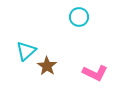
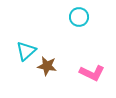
brown star: rotated 24 degrees counterclockwise
pink L-shape: moved 3 px left
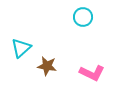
cyan circle: moved 4 px right
cyan triangle: moved 5 px left, 3 px up
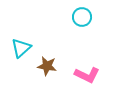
cyan circle: moved 1 px left
pink L-shape: moved 5 px left, 2 px down
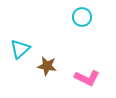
cyan triangle: moved 1 px left, 1 px down
pink L-shape: moved 3 px down
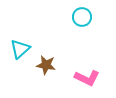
brown star: moved 1 px left, 1 px up
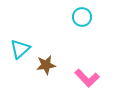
brown star: rotated 18 degrees counterclockwise
pink L-shape: rotated 20 degrees clockwise
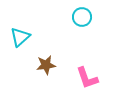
cyan triangle: moved 12 px up
pink L-shape: rotated 25 degrees clockwise
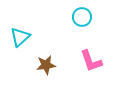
pink L-shape: moved 4 px right, 17 px up
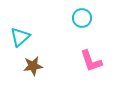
cyan circle: moved 1 px down
brown star: moved 13 px left, 1 px down
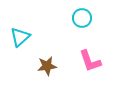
pink L-shape: moved 1 px left
brown star: moved 14 px right
